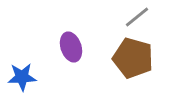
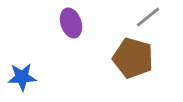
gray line: moved 11 px right
purple ellipse: moved 24 px up
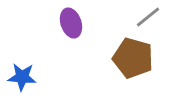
blue star: rotated 8 degrees clockwise
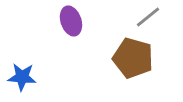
purple ellipse: moved 2 px up
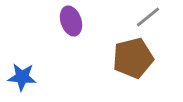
brown pentagon: rotated 30 degrees counterclockwise
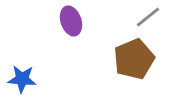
brown pentagon: moved 1 px right, 1 px down; rotated 9 degrees counterclockwise
blue star: moved 2 px down
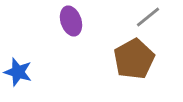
brown pentagon: rotated 6 degrees counterclockwise
blue star: moved 4 px left, 7 px up; rotated 12 degrees clockwise
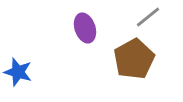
purple ellipse: moved 14 px right, 7 px down
